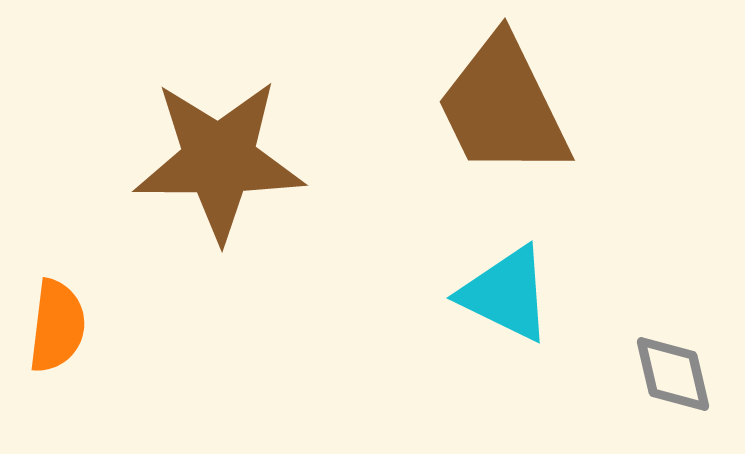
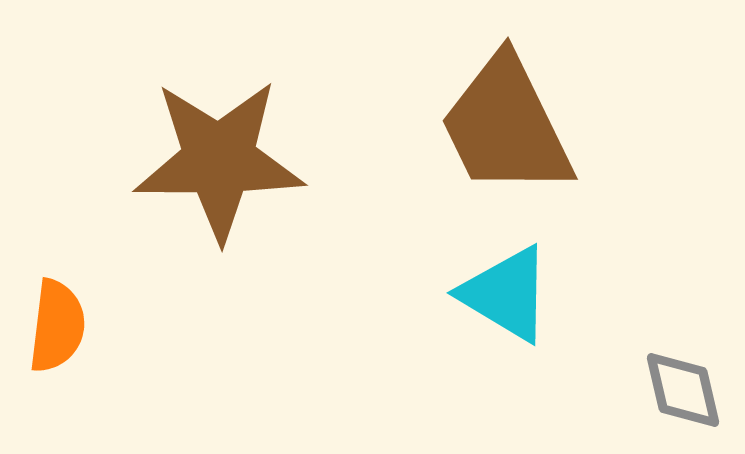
brown trapezoid: moved 3 px right, 19 px down
cyan triangle: rotated 5 degrees clockwise
gray diamond: moved 10 px right, 16 px down
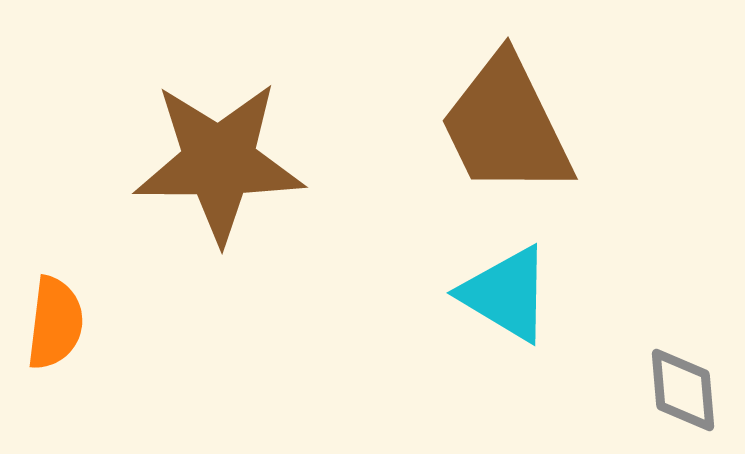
brown star: moved 2 px down
orange semicircle: moved 2 px left, 3 px up
gray diamond: rotated 8 degrees clockwise
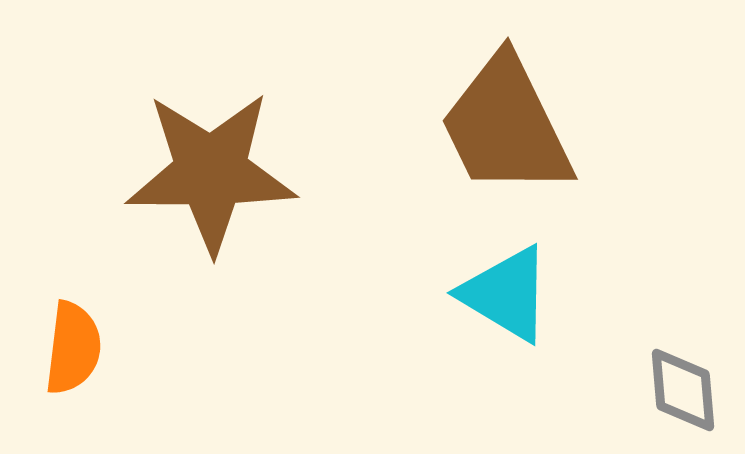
brown star: moved 8 px left, 10 px down
orange semicircle: moved 18 px right, 25 px down
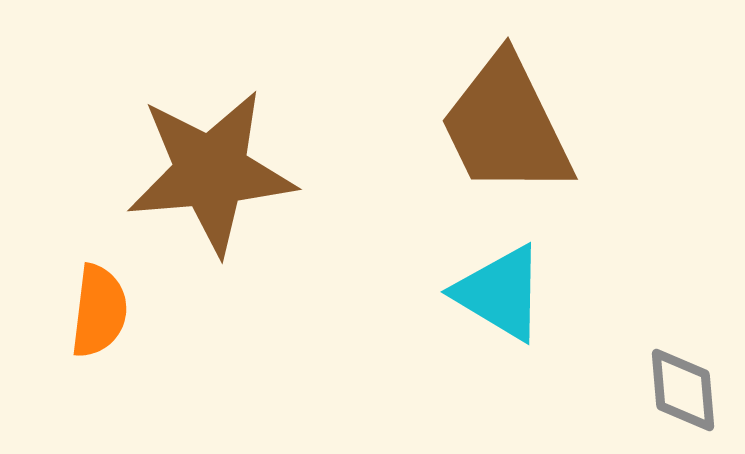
brown star: rotated 5 degrees counterclockwise
cyan triangle: moved 6 px left, 1 px up
orange semicircle: moved 26 px right, 37 px up
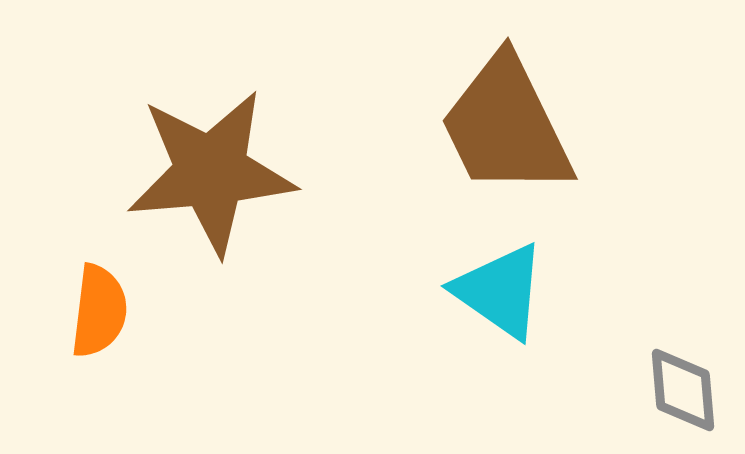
cyan triangle: moved 2 px up; rotated 4 degrees clockwise
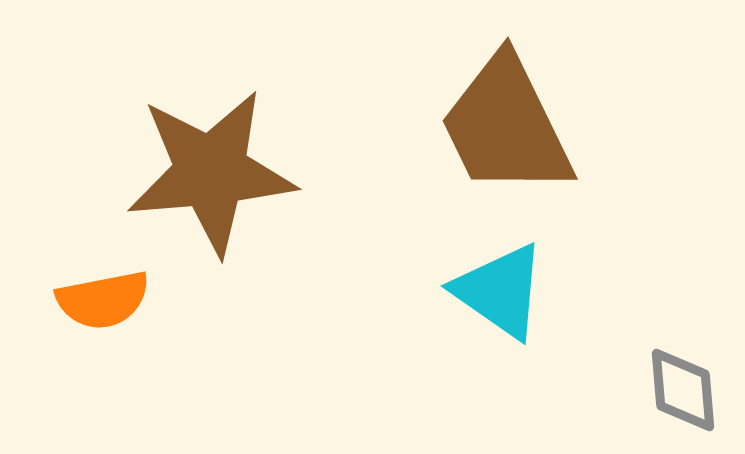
orange semicircle: moved 4 px right, 11 px up; rotated 72 degrees clockwise
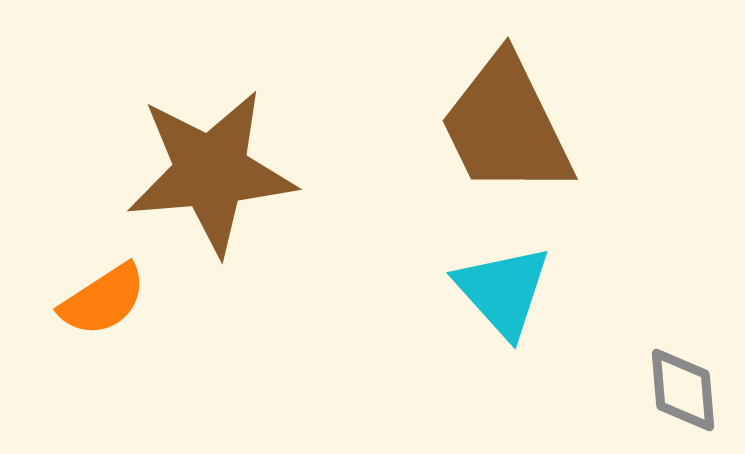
cyan triangle: moved 3 px right; rotated 13 degrees clockwise
orange semicircle: rotated 22 degrees counterclockwise
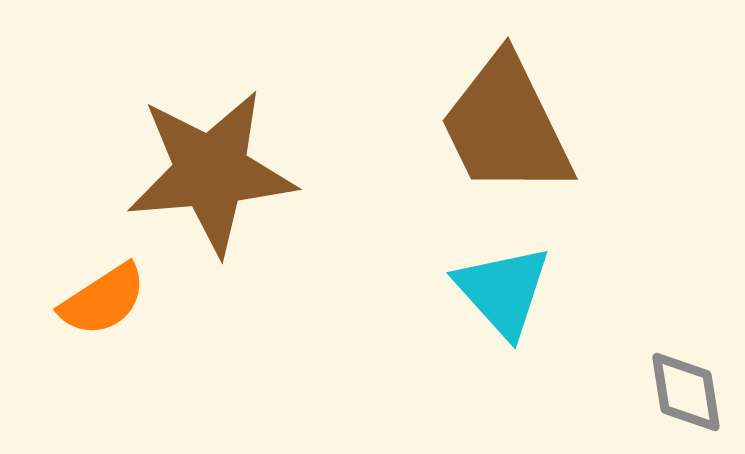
gray diamond: moved 3 px right, 2 px down; rotated 4 degrees counterclockwise
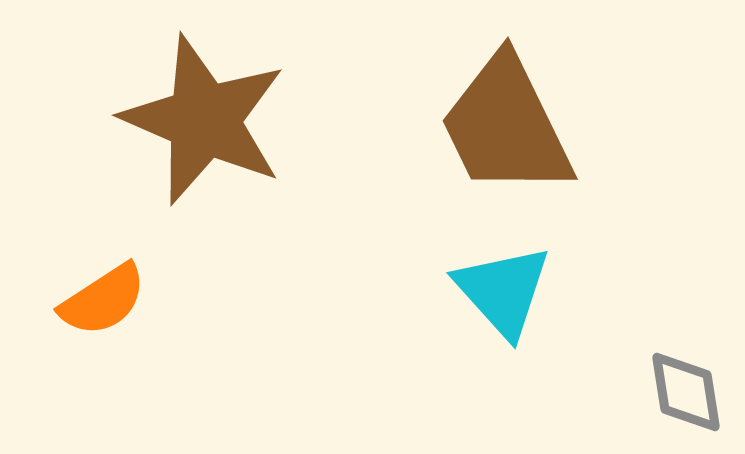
brown star: moved 7 px left, 52 px up; rotated 28 degrees clockwise
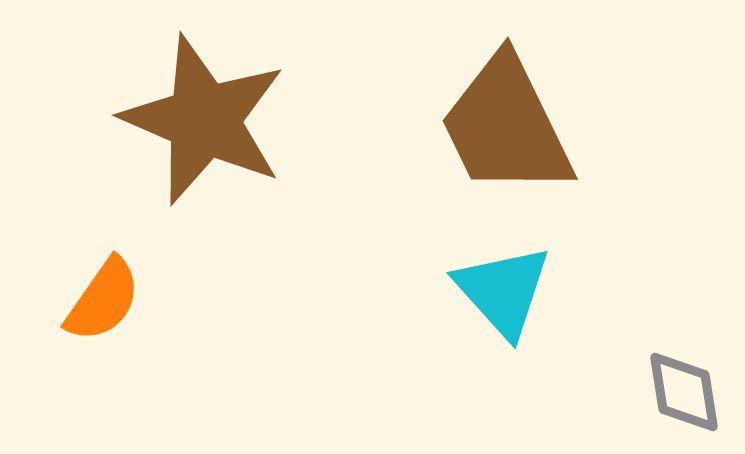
orange semicircle: rotated 22 degrees counterclockwise
gray diamond: moved 2 px left
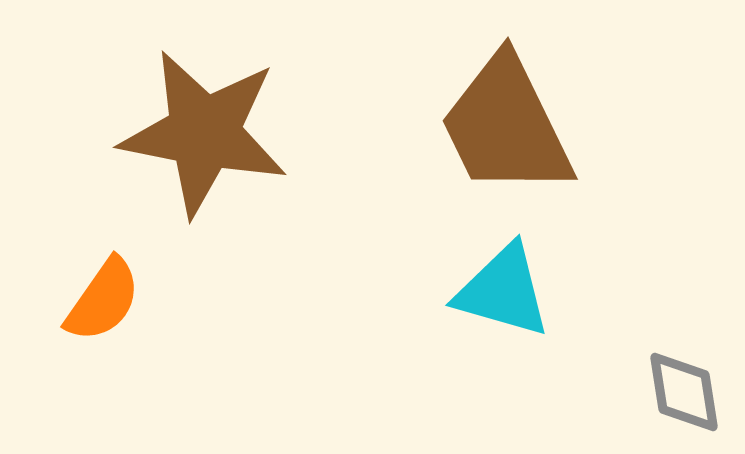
brown star: moved 13 px down; rotated 12 degrees counterclockwise
cyan triangle: rotated 32 degrees counterclockwise
